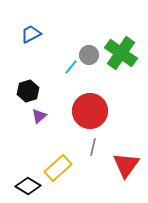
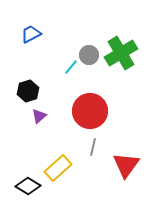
green cross: rotated 24 degrees clockwise
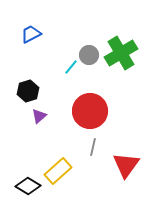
yellow rectangle: moved 3 px down
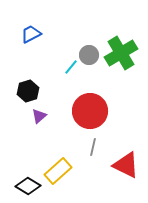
red triangle: rotated 40 degrees counterclockwise
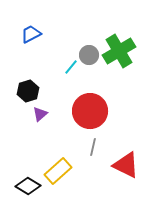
green cross: moved 2 px left, 2 px up
purple triangle: moved 1 px right, 2 px up
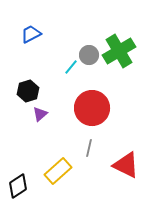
red circle: moved 2 px right, 3 px up
gray line: moved 4 px left, 1 px down
black diamond: moved 10 px left; rotated 65 degrees counterclockwise
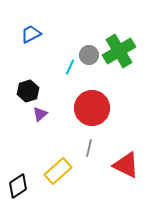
cyan line: moved 1 px left; rotated 14 degrees counterclockwise
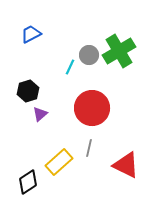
yellow rectangle: moved 1 px right, 9 px up
black diamond: moved 10 px right, 4 px up
